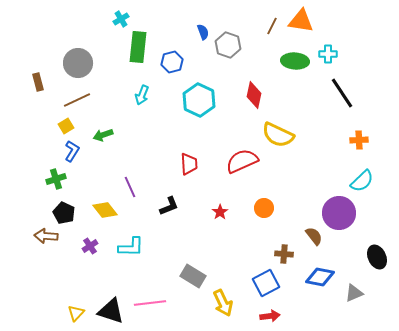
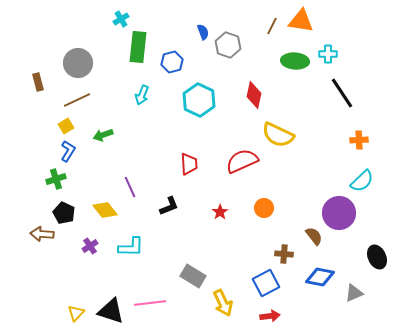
blue L-shape at (72, 151): moved 4 px left
brown arrow at (46, 236): moved 4 px left, 2 px up
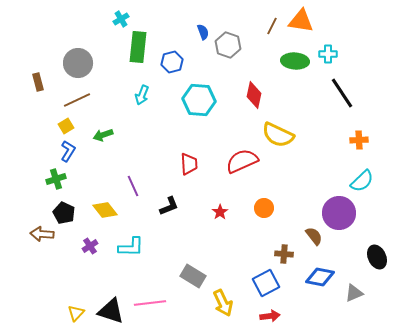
cyan hexagon at (199, 100): rotated 20 degrees counterclockwise
purple line at (130, 187): moved 3 px right, 1 px up
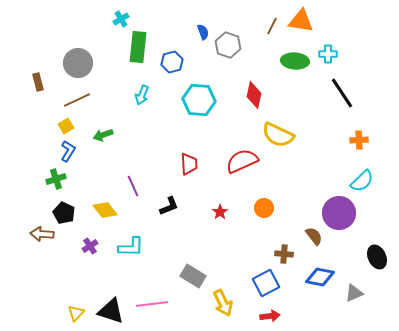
pink line at (150, 303): moved 2 px right, 1 px down
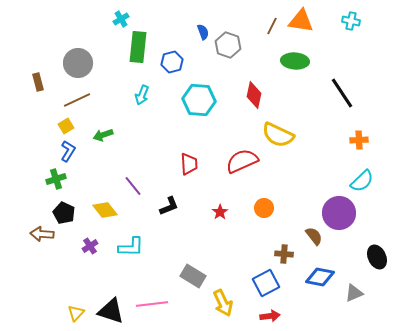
cyan cross at (328, 54): moved 23 px right, 33 px up; rotated 12 degrees clockwise
purple line at (133, 186): rotated 15 degrees counterclockwise
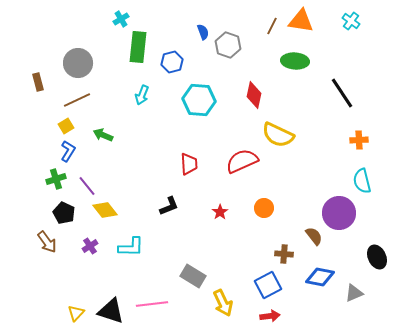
cyan cross at (351, 21): rotated 24 degrees clockwise
green arrow at (103, 135): rotated 42 degrees clockwise
cyan semicircle at (362, 181): rotated 120 degrees clockwise
purple line at (133, 186): moved 46 px left
brown arrow at (42, 234): moved 5 px right, 8 px down; rotated 130 degrees counterclockwise
blue square at (266, 283): moved 2 px right, 2 px down
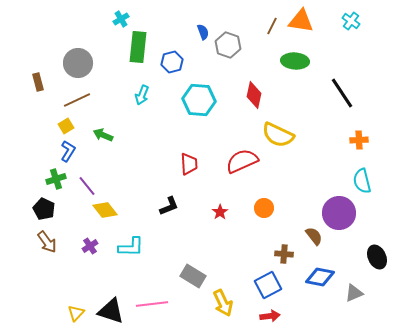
black pentagon at (64, 213): moved 20 px left, 4 px up
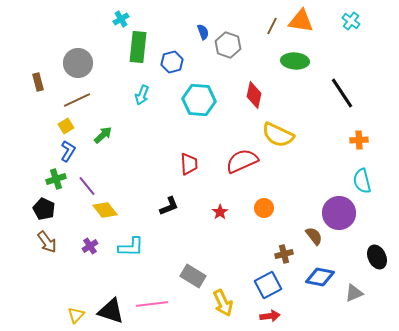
green arrow at (103, 135): rotated 114 degrees clockwise
brown cross at (284, 254): rotated 18 degrees counterclockwise
yellow triangle at (76, 313): moved 2 px down
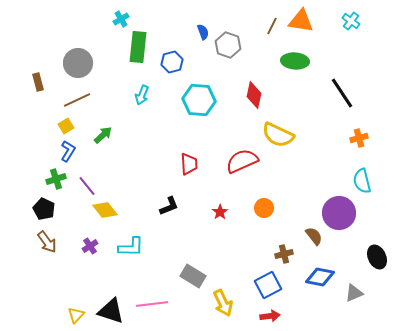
orange cross at (359, 140): moved 2 px up; rotated 12 degrees counterclockwise
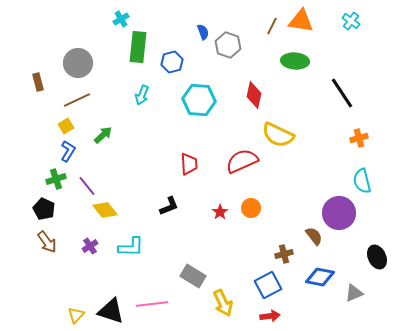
orange circle at (264, 208): moved 13 px left
